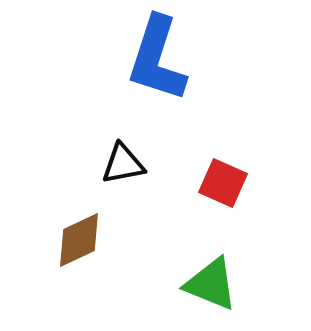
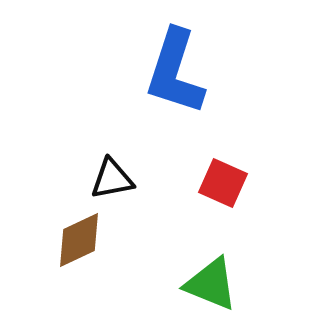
blue L-shape: moved 18 px right, 13 px down
black triangle: moved 11 px left, 15 px down
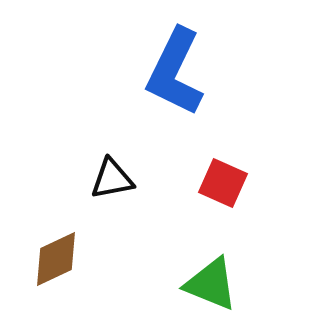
blue L-shape: rotated 8 degrees clockwise
brown diamond: moved 23 px left, 19 px down
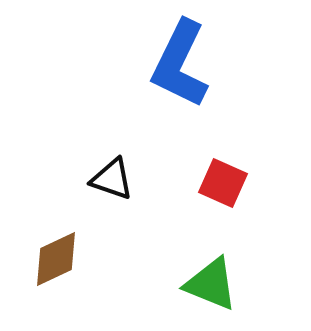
blue L-shape: moved 5 px right, 8 px up
black triangle: rotated 30 degrees clockwise
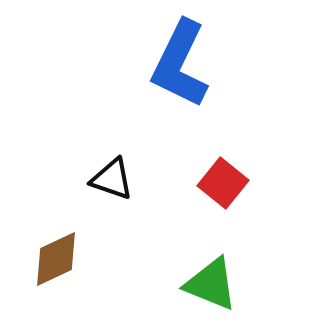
red square: rotated 15 degrees clockwise
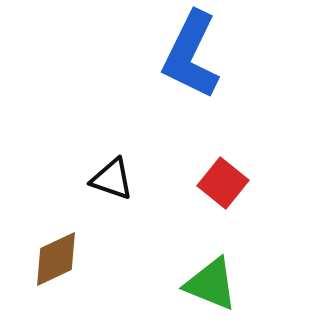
blue L-shape: moved 11 px right, 9 px up
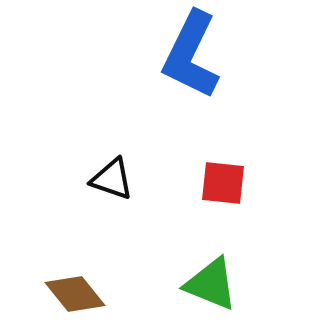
red square: rotated 33 degrees counterclockwise
brown diamond: moved 19 px right, 35 px down; rotated 76 degrees clockwise
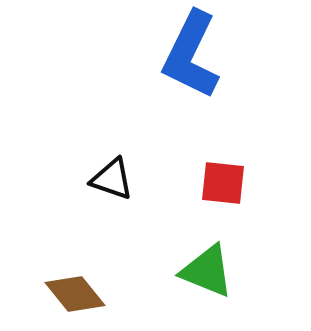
green triangle: moved 4 px left, 13 px up
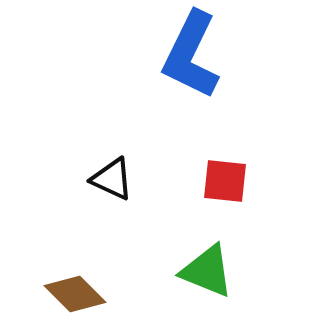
black triangle: rotated 6 degrees clockwise
red square: moved 2 px right, 2 px up
brown diamond: rotated 6 degrees counterclockwise
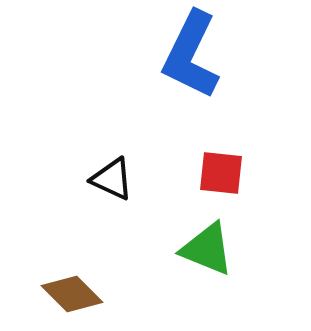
red square: moved 4 px left, 8 px up
green triangle: moved 22 px up
brown diamond: moved 3 px left
